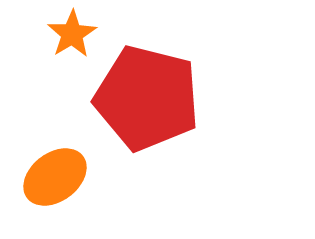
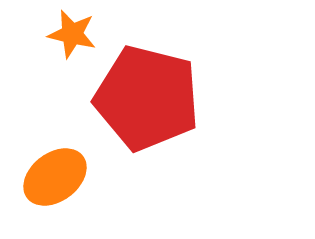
orange star: rotated 27 degrees counterclockwise
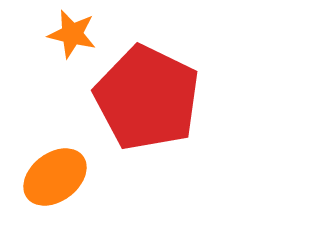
red pentagon: rotated 12 degrees clockwise
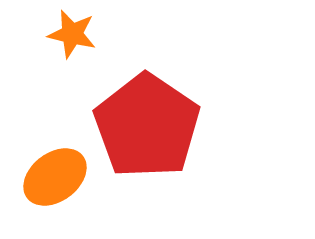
red pentagon: moved 28 px down; rotated 8 degrees clockwise
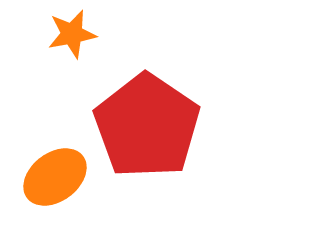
orange star: rotated 24 degrees counterclockwise
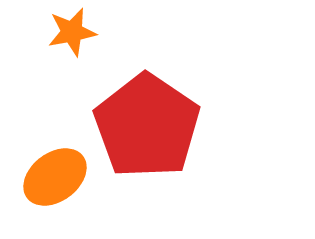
orange star: moved 2 px up
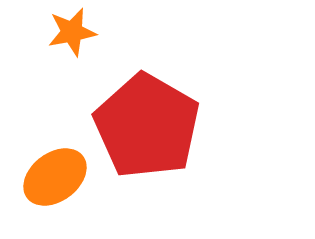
red pentagon: rotated 4 degrees counterclockwise
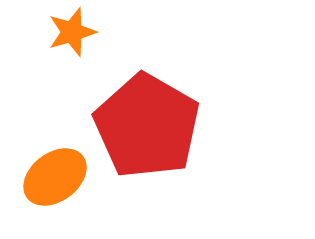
orange star: rotated 6 degrees counterclockwise
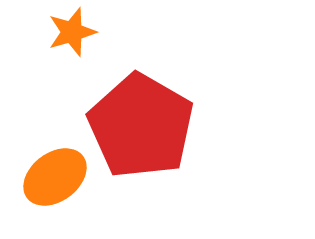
red pentagon: moved 6 px left
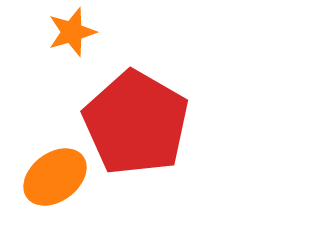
red pentagon: moved 5 px left, 3 px up
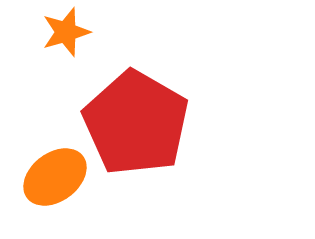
orange star: moved 6 px left
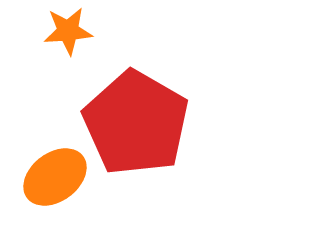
orange star: moved 2 px right, 1 px up; rotated 12 degrees clockwise
